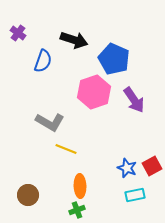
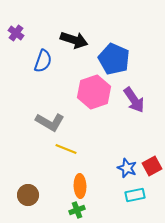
purple cross: moved 2 px left
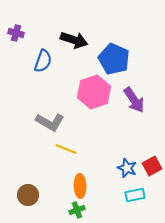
purple cross: rotated 21 degrees counterclockwise
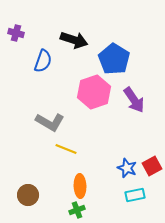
blue pentagon: rotated 8 degrees clockwise
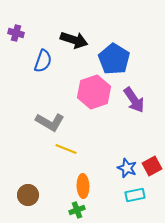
orange ellipse: moved 3 px right
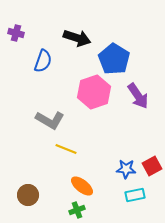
black arrow: moved 3 px right, 2 px up
purple arrow: moved 4 px right, 4 px up
gray L-shape: moved 2 px up
blue star: moved 1 px left, 1 px down; rotated 18 degrees counterclockwise
orange ellipse: moved 1 px left; rotated 50 degrees counterclockwise
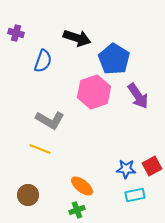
yellow line: moved 26 px left
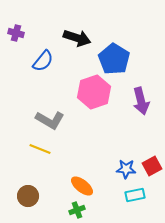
blue semicircle: rotated 20 degrees clockwise
purple arrow: moved 3 px right, 5 px down; rotated 20 degrees clockwise
brown circle: moved 1 px down
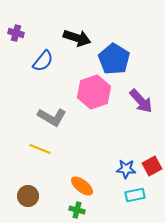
purple arrow: rotated 28 degrees counterclockwise
gray L-shape: moved 2 px right, 3 px up
green cross: rotated 35 degrees clockwise
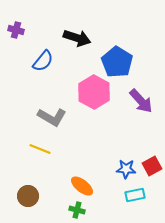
purple cross: moved 3 px up
blue pentagon: moved 3 px right, 3 px down
pink hexagon: rotated 12 degrees counterclockwise
